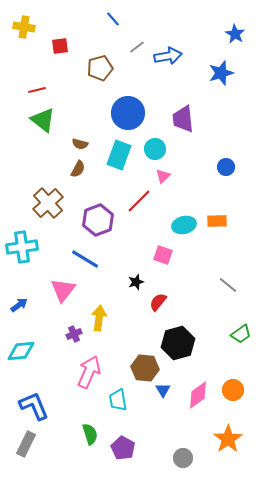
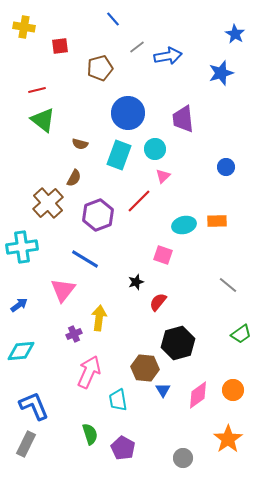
brown semicircle at (78, 169): moved 4 px left, 9 px down
purple hexagon at (98, 220): moved 5 px up
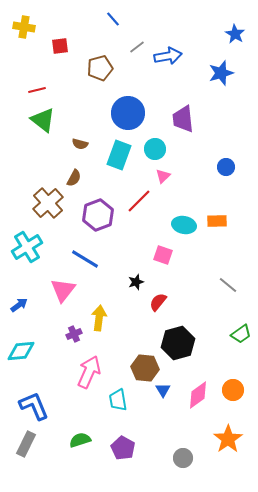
cyan ellipse at (184, 225): rotated 25 degrees clockwise
cyan cross at (22, 247): moved 5 px right; rotated 24 degrees counterclockwise
green semicircle at (90, 434): moved 10 px left, 6 px down; rotated 90 degrees counterclockwise
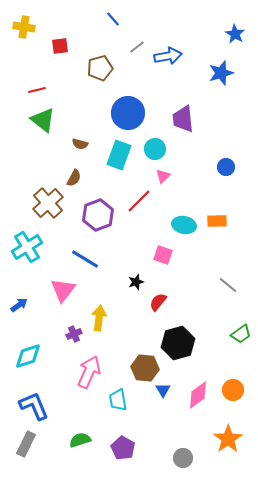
cyan diamond at (21, 351): moved 7 px right, 5 px down; rotated 12 degrees counterclockwise
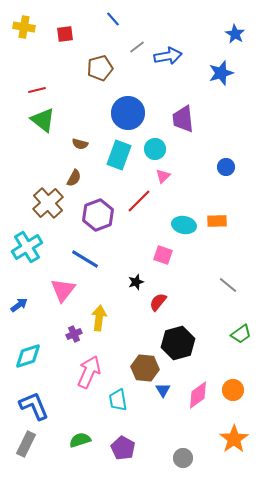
red square at (60, 46): moved 5 px right, 12 px up
orange star at (228, 439): moved 6 px right
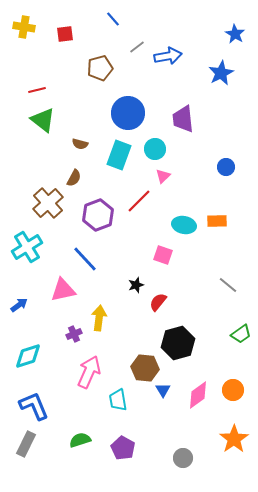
blue star at (221, 73): rotated 10 degrees counterclockwise
blue line at (85, 259): rotated 16 degrees clockwise
black star at (136, 282): moved 3 px down
pink triangle at (63, 290): rotated 40 degrees clockwise
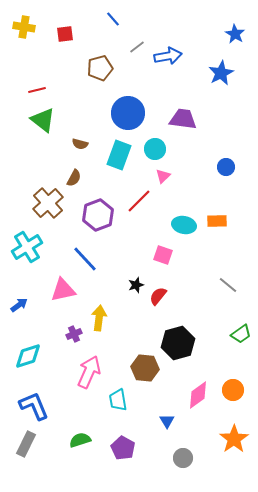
purple trapezoid at (183, 119): rotated 104 degrees clockwise
red semicircle at (158, 302): moved 6 px up
blue triangle at (163, 390): moved 4 px right, 31 px down
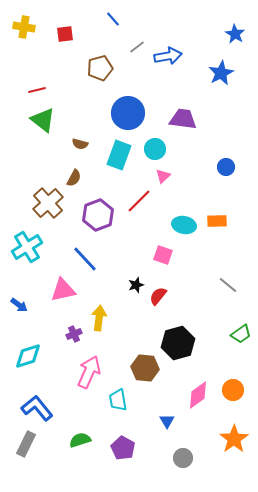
blue arrow at (19, 305): rotated 72 degrees clockwise
blue L-shape at (34, 406): moved 3 px right, 2 px down; rotated 16 degrees counterclockwise
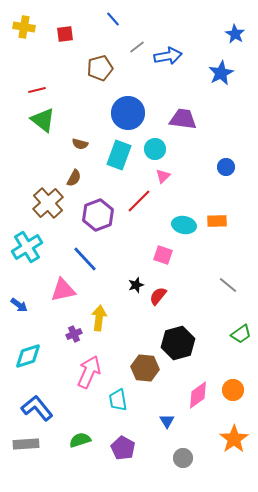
gray rectangle at (26, 444): rotated 60 degrees clockwise
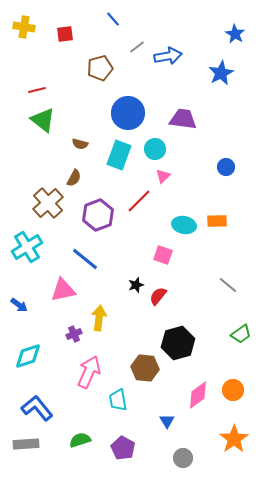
blue line at (85, 259): rotated 8 degrees counterclockwise
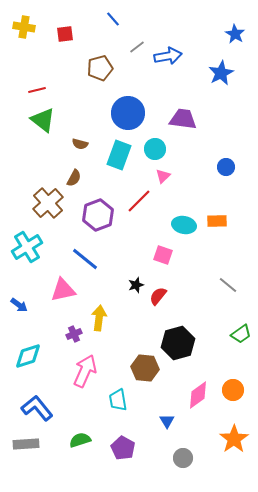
pink arrow at (89, 372): moved 4 px left, 1 px up
